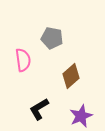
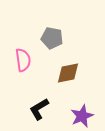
brown diamond: moved 3 px left, 3 px up; rotated 30 degrees clockwise
purple star: moved 1 px right
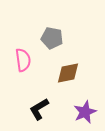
purple star: moved 3 px right, 4 px up
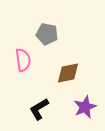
gray pentagon: moved 5 px left, 4 px up
purple star: moved 5 px up
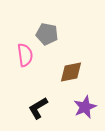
pink semicircle: moved 2 px right, 5 px up
brown diamond: moved 3 px right, 1 px up
black L-shape: moved 1 px left, 1 px up
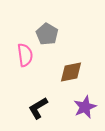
gray pentagon: rotated 20 degrees clockwise
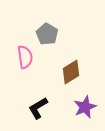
pink semicircle: moved 2 px down
brown diamond: rotated 20 degrees counterclockwise
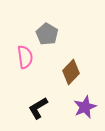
brown diamond: rotated 15 degrees counterclockwise
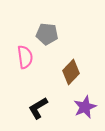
gray pentagon: rotated 25 degrees counterclockwise
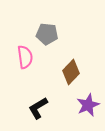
purple star: moved 3 px right, 2 px up
